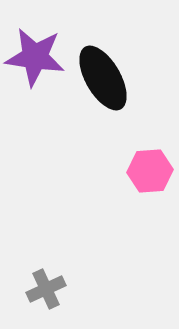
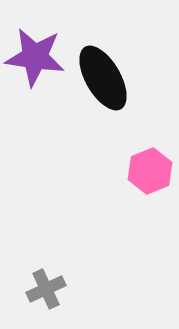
pink hexagon: rotated 18 degrees counterclockwise
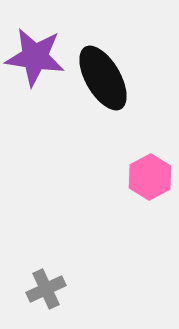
pink hexagon: moved 6 px down; rotated 6 degrees counterclockwise
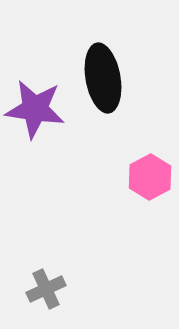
purple star: moved 52 px down
black ellipse: rotated 20 degrees clockwise
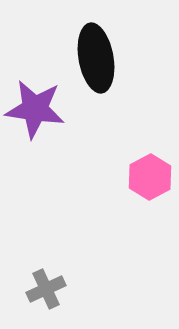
black ellipse: moved 7 px left, 20 px up
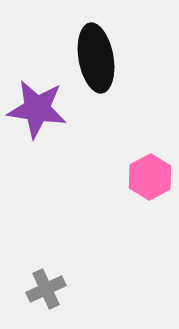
purple star: moved 2 px right
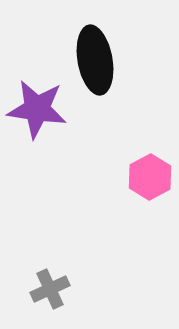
black ellipse: moved 1 px left, 2 px down
gray cross: moved 4 px right
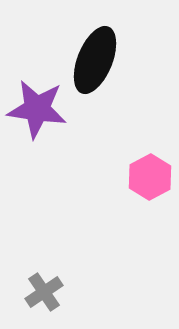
black ellipse: rotated 32 degrees clockwise
gray cross: moved 6 px left, 3 px down; rotated 9 degrees counterclockwise
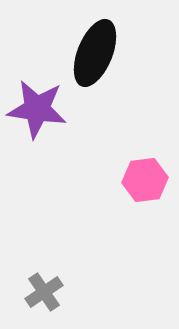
black ellipse: moved 7 px up
pink hexagon: moved 5 px left, 3 px down; rotated 21 degrees clockwise
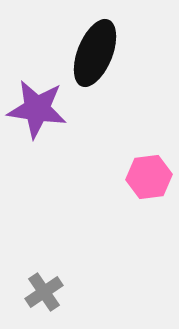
pink hexagon: moved 4 px right, 3 px up
